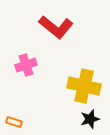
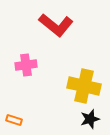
red L-shape: moved 2 px up
pink cross: rotated 10 degrees clockwise
orange rectangle: moved 2 px up
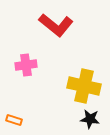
black star: rotated 24 degrees clockwise
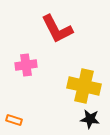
red L-shape: moved 1 px right, 4 px down; rotated 24 degrees clockwise
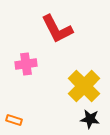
pink cross: moved 1 px up
yellow cross: rotated 32 degrees clockwise
